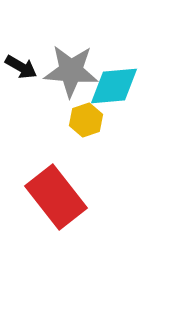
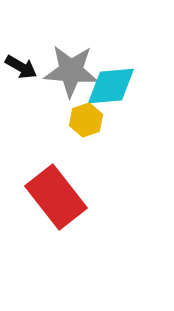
cyan diamond: moved 3 px left
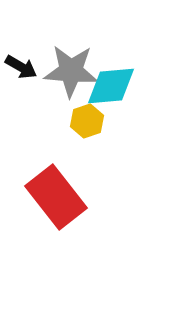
yellow hexagon: moved 1 px right, 1 px down
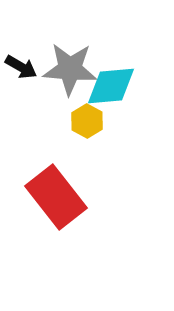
gray star: moved 1 px left, 2 px up
yellow hexagon: rotated 12 degrees counterclockwise
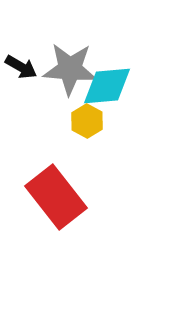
cyan diamond: moved 4 px left
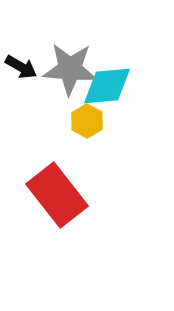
red rectangle: moved 1 px right, 2 px up
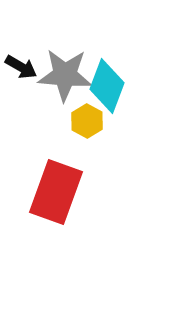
gray star: moved 5 px left, 6 px down
cyan diamond: rotated 64 degrees counterclockwise
red rectangle: moved 1 px left, 3 px up; rotated 58 degrees clockwise
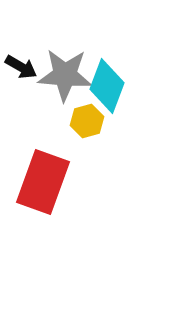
yellow hexagon: rotated 16 degrees clockwise
red rectangle: moved 13 px left, 10 px up
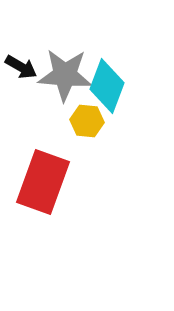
yellow hexagon: rotated 20 degrees clockwise
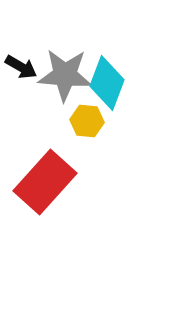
cyan diamond: moved 3 px up
red rectangle: moved 2 px right; rotated 22 degrees clockwise
